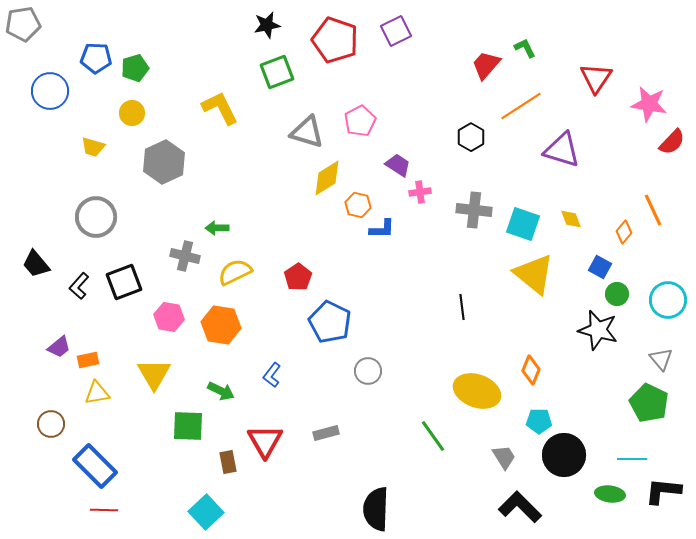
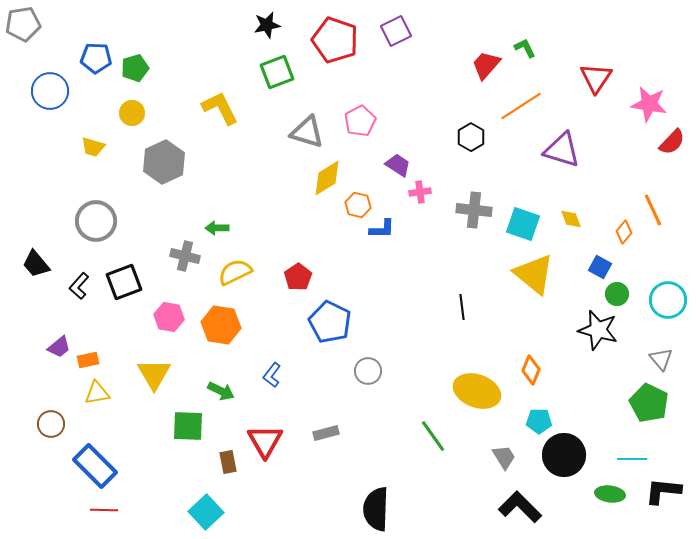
gray circle at (96, 217): moved 4 px down
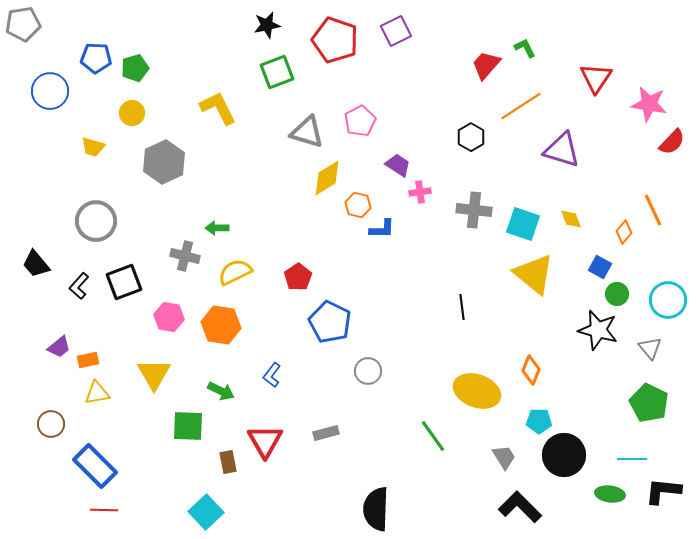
yellow L-shape at (220, 108): moved 2 px left
gray triangle at (661, 359): moved 11 px left, 11 px up
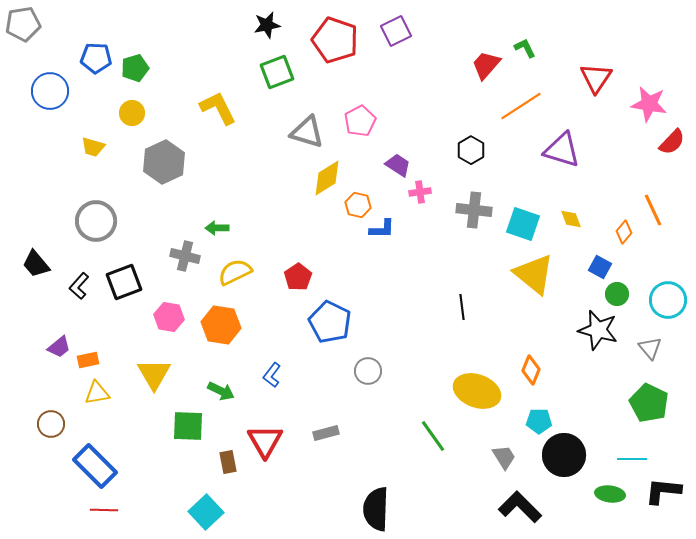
black hexagon at (471, 137): moved 13 px down
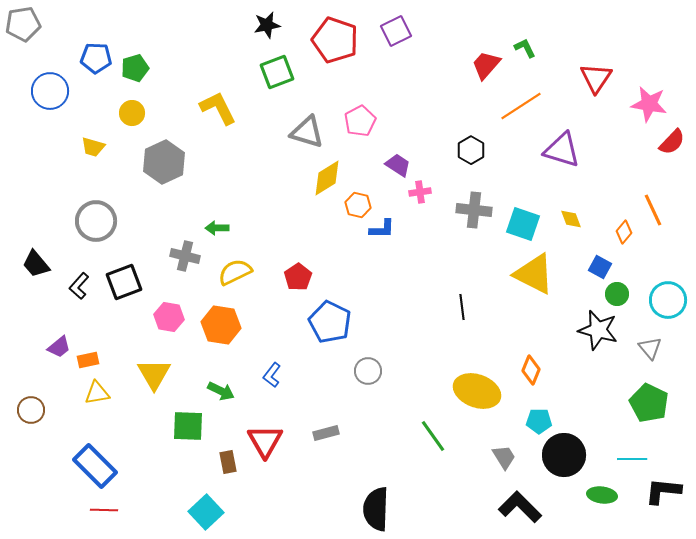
yellow triangle at (534, 274): rotated 12 degrees counterclockwise
brown circle at (51, 424): moved 20 px left, 14 px up
green ellipse at (610, 494): moved 8 px left, 1 px down
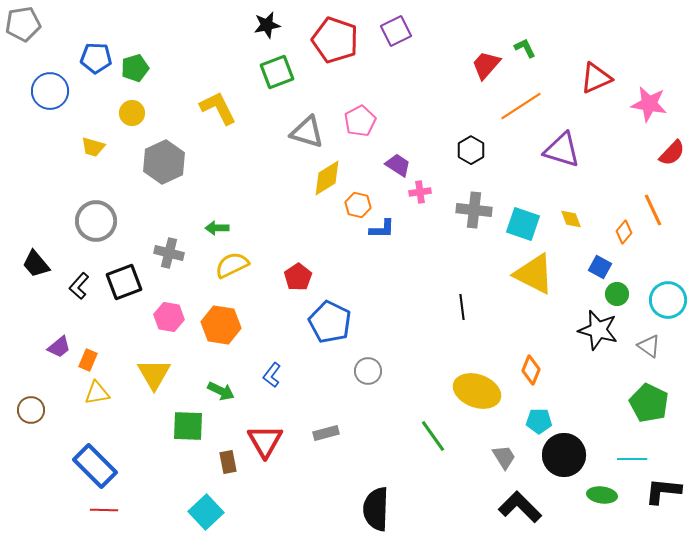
red triangle at (596, 78): rotated 32 degrees clockwise
red semicircle at (672, 142): moved 11 px down
gray cross at (185, 256): moved 16 px left, 3 px up
yellow semicircle at (235, 272): moved 3 px left, 7 px up
gray triangle at (650, 348): moved 1 px left, 2 px up; rotated 15 degrees counterclockwise
orange rectangle at (88, 360): rotated 55 degrees counterclockwise
